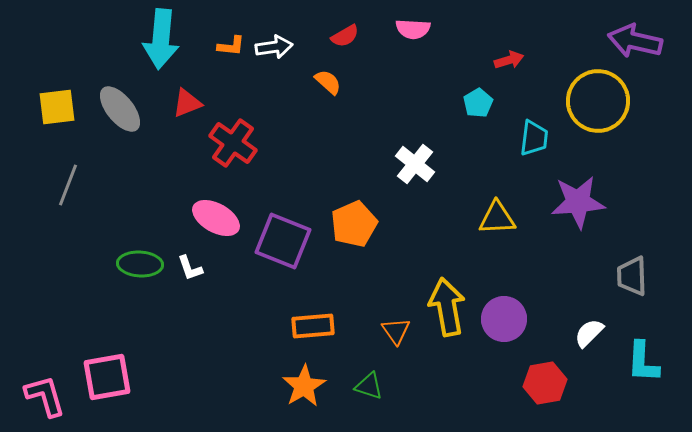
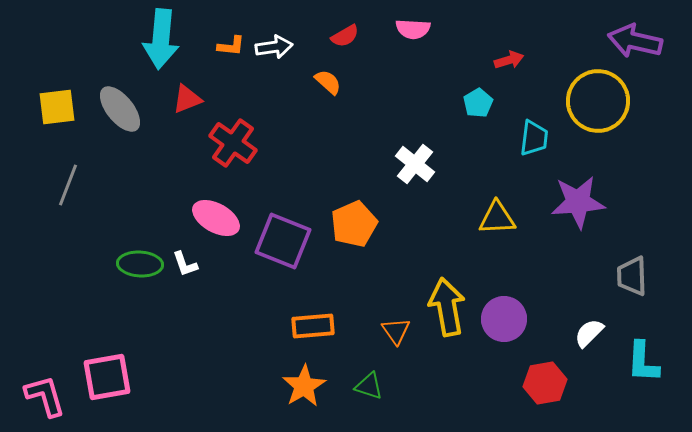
red triangle: moved 4 px up
white L-shape: moved 5 px left, 4 px up
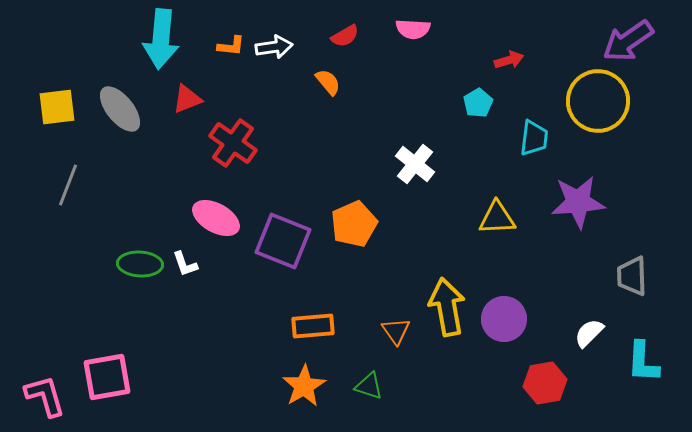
purple arrow: moved 7 px left; rotated 48 degrees counterclockwise
orange semicircle: rotated 8 degrees clockwise
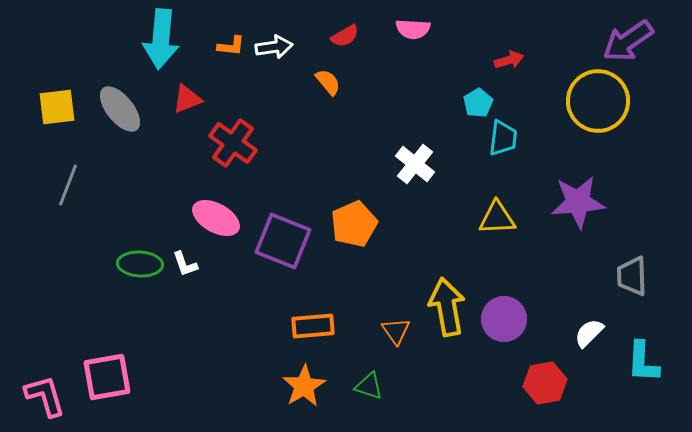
cyan trapezoid: moved 31 px left
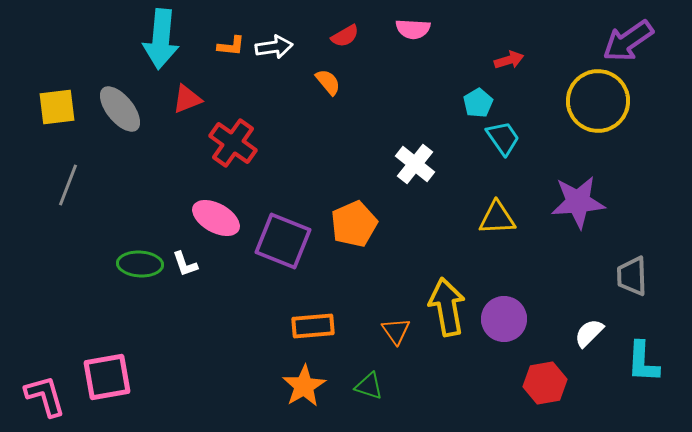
cyan trapezoid: rotated 42 degrees counterclockwise
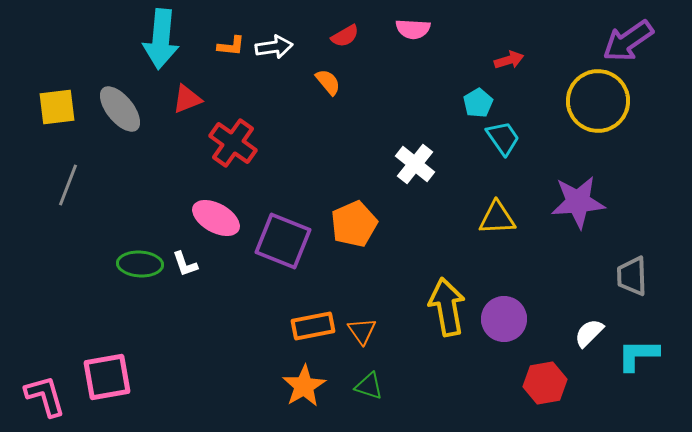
orange rectangle: rotated 6 degrees counterclockwise
orange triangle: moved 34 px left
cyan L-shape: moved 5 px left, 7 px up; rotated 87 degrees clockwise
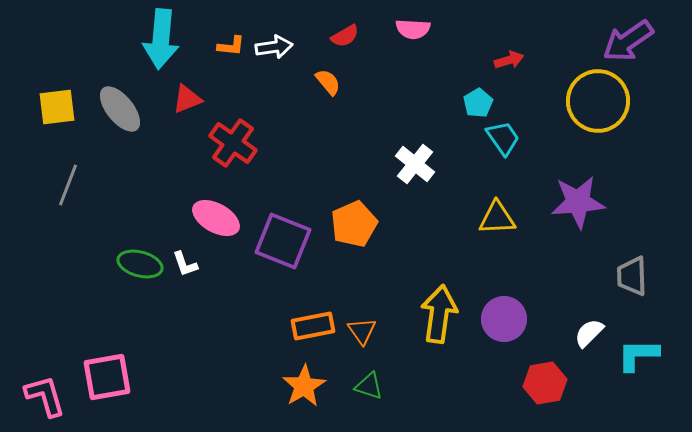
green ellipse: rotated 12 degrees clockwise
yellow arrow: moved 8 px left, 7 px down; rotated 18 degrees clockwise
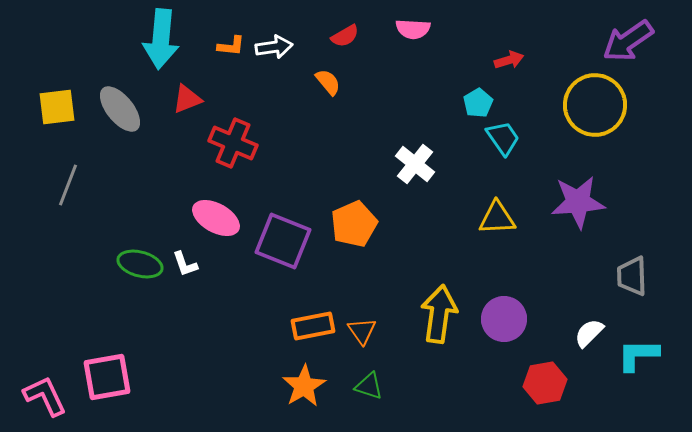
yellow circle: moved 3 px left, 4 px down
red cross: rotated 12 degrees counterclockwise
pink L-shape: rotated 9 degrees counterclockwise
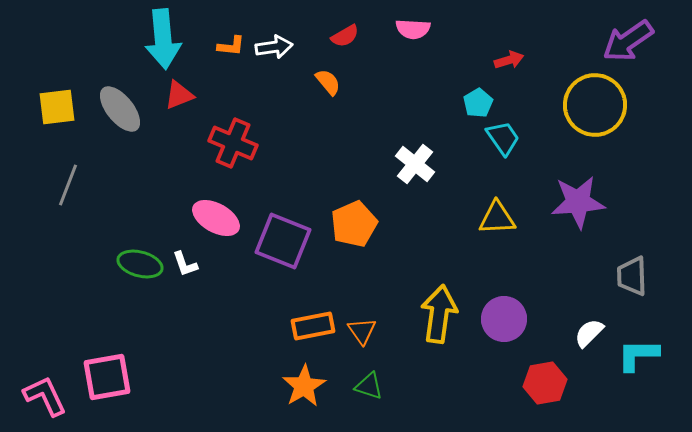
cyan arrow: moved 2 px right; rotated 10 degrees counterclockwise
red triangle: moved 8 px left, 4 px up
